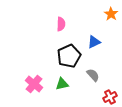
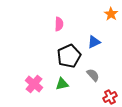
pink semicircle: moved 2 px left
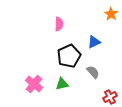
gray semicircle: moved 3 px up
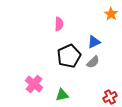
gray semicircle: moved 10 px up; rotated 88 degrees clockwise
green triangle: moved 11 px down
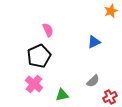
orange star: moved 3 px up; rotated 16 degrees clockwise
pink semicircle: moved 11 px left, 6 px down; rotated 24 degrees counterclockwise
black pentagon: moved 30 px left
gray semicircle: moved 19 px down
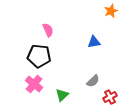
blue triangle: rotated 16 degrees clockwise
black pentagon: rotated 30 degrees clockwise
green triangle: rotated 32 degrees counterclockwise
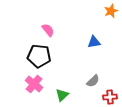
pink semicircle: rotated 16 degrees counterclockwise
red cross: rotated 24 degrees clockwise
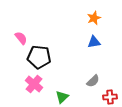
orange star: moved 17 px left, 7 px down
pink semicircle: moved 27 px left, 8 px down
black pentagon: moved 1 px down
green triangle: moved 2 px down
